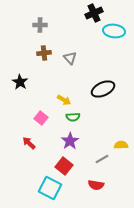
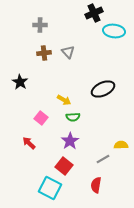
gray triangle: moved 2 px left, 6 px up
gray line: moved 1 px right
red semicircle: rotated 91 degrees clockwise
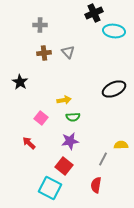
black ellipse: moved 11 px right
yellow arrow: rotated 40 degrees counterclockwise
purple star: rotated 24 degrees clockwise
gray line: rotated 32 degrees counterclockwise
